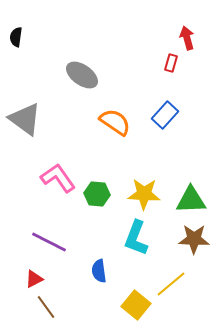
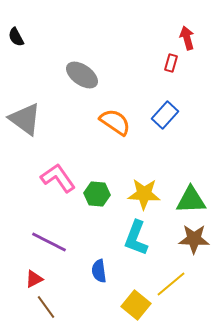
black semicircle: rotated 36 degrees counterclockwise
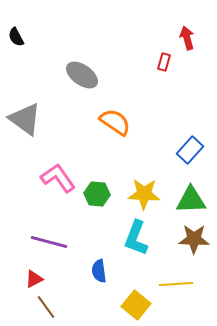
red rectangle: moved 7 px left, 1 px up
blue rectangle: moved 25 px right, 35 px down
purple line: rotated 12 degrees counterclockwise
yellow line: moved 5 px right; rotated 36 degrees clockwise
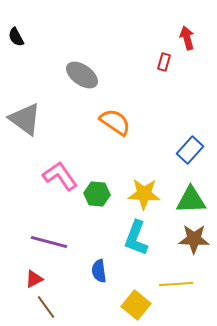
pink L-shape: moved 2 px right, 2 px up
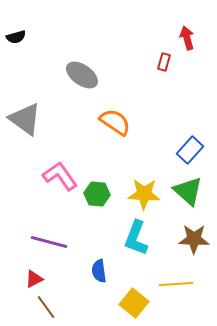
black semicircle: rotated 78 degrees counterclockwise
green triangle: moved 3 px left, 9 px up; rotated 44 degrees clockwise
yellow square: moved 2 px left, 2 px up
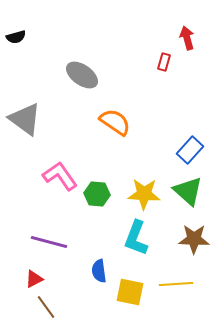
yellow square: moved 4 px left, 11 px up; rotated 28 degrees counterclockwise
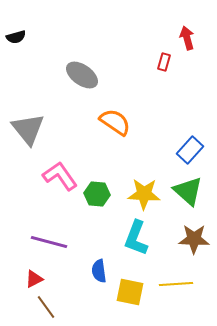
gray triangle: moved 3 px right, 10 px down; rotated 15 degrees clockwise
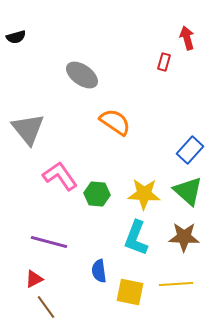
brown star: moved 10 px left, 2 px up
